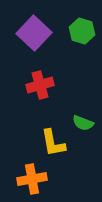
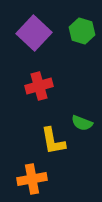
red cross: moved 1 px left, 1 px down
green semicircle: moved 1 px left
yellow L-shape: moved 2 px up
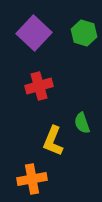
green hexagon: moved 2 px right, 2 px down
green semicircle: rotated 50 degrees clockwise
yellow L-shape: rotated 32 degrees clockwise
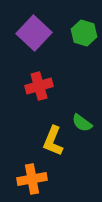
green semicircle: rotated 35 degrees counterclockwise
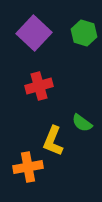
orange cross: moved 4 px left, 12 px up
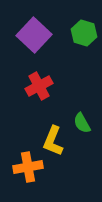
purple square: moved 2 px down
red cross: rotated 12 degrees counterclockwise
green semicircle: rotated 25 degrees clockwise
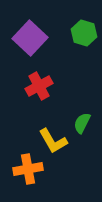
purple square: moved 4 px left, 3 px down
green semicircle: rotated 55 degrees clockwise
yellow L-shape: rotated 52 degrees counterclockwise
orange cross: moved 2 px down
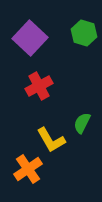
yellow L-shape: moved 2 px left, 1 px up
orange cross: rotated 24 degrees counterclockwise
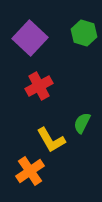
orange cross: moved 2 px right, 2 px down
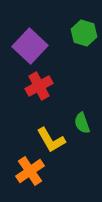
purple square: moved 8 px down
green semicircle: rotated 45 degrees counterclockwise
